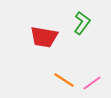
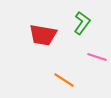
red trapezoid: moved 1 px left, 2 px up
pink line: moved 5 px right, 26 px up; rotated 54 degrees clockwise
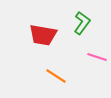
orange line: moved 8 px left, 4 px up
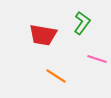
pink line: moved 2 px down
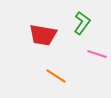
pink line: moved 5 px up
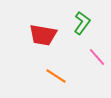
pink line: moved 3 px down; rotated 30 degrees clockwise
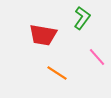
green L-shape: moved 5 px up
orange line: moved 1 px right, 3 px up
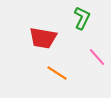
green L-shape: rotated 10 degrees counterclockwise
red trapezoid: moved 3 px down
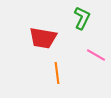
pink line: moved 1 px left, 2 px up; rotated 18 degrees counterclockwise
orange line: rotated 50 degrees clockwise
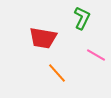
orange line: rotated 35 degrees counterclockwise
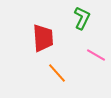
red trapezoid: rotated 104 degrees counterclockwise
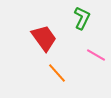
red trapezoid: moved 1 px right; rotated 32 degrees counterclockwise
